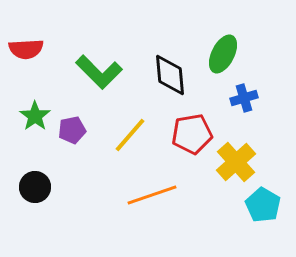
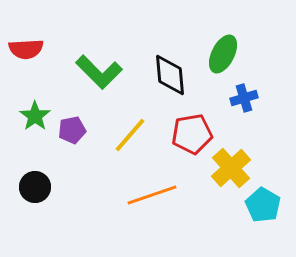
yellow cross: moved 5 px left, 6 px down
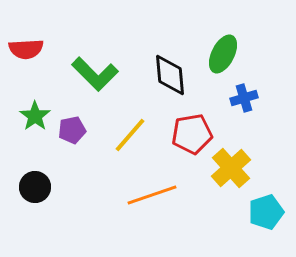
green L-shape: moved 4 px left, 2 px down
cyan pentagon: moved 3 px right, 7 px down; rotated 24 degrees clockwise
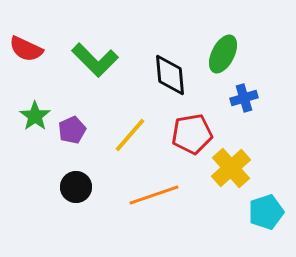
red semicircle: rotated 28 degrees clockwise
green L-shape: moved 14 px up
purple pentagon: rotated 12 degrees counterclockwise
black circle: moved 41 px right
orange line: moved 2 px right
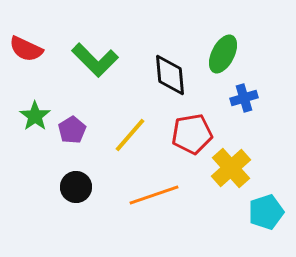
purple pentagon: rotated 8 degrees counterclockwise
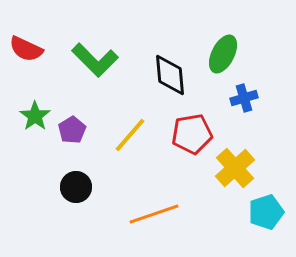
yellow cross: moved 4 px right
orange line: moved 19 px down
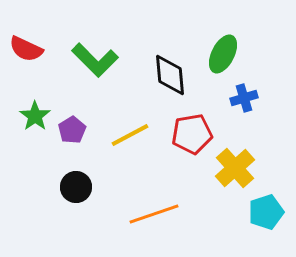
yellow line: rotated 21 degrees clockwise
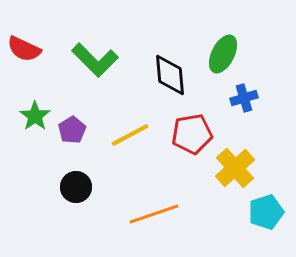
red semicircle: moved 2 px left
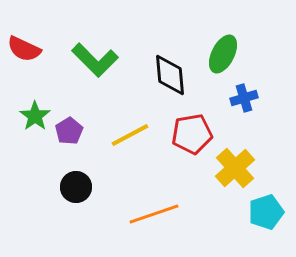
purple pentagon: moved 3 px left, 1 px down
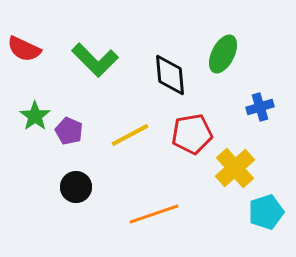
blue cross: moved 16 px right, 9 px down
purple pentagon: rotated 16 degrees counterclockwise
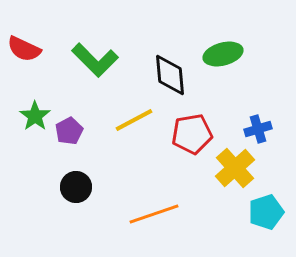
green ellipse: rotated 48 degrees clockwise
blue cross: moved 2 px left, 22 px down
purple pentagon: rotated 20 degrees clockwise
yellow line: moved 4 px right, 15 px up
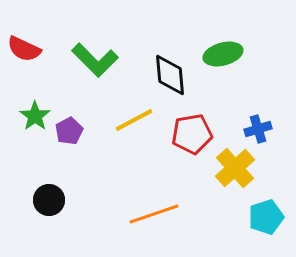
black circle: moved 27 px left, 13 px down
cyan pentagon: moved 5 px down
